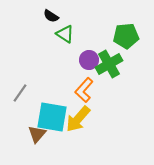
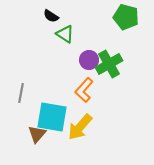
green pentagon: moved 19 px up; rotated 20 degrees clockwise
gray line: moved 1 px right; rotated 24 degrees counterclockwise
yellow arrow: moved 2 px right, 8 px down
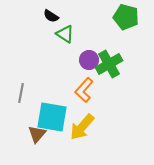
yellow arrow: moved 2 px right
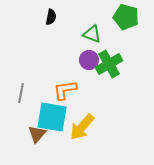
black semicircle: moved 1 px down; rotated 112 degrees counterclockwise
green triangle: moved 27 px right; rotated 12 degrees counterclockwise
orange L-shape: moved 19 px left; rotated 40 degrees clockwise
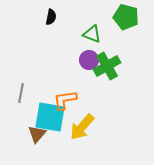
green cross: moved 2 px left, 2 px down
orange L-shape: moved 10 px down
cyan square: moved 2 px left
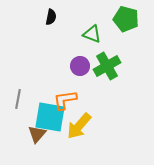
green pentagon: moved 2 px down
purple circle: moved 9 px left, 6 px down
gray line: moved 3 px left, 6 px down
yellow arrow: moved 3 px left, 1 px up
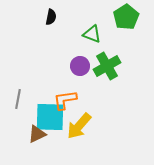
green pentagon: moved 2 px up; rotated 25 degrees clockwise
cyan square: rotated 8 degrees counterclockwise
brown triangle: rotated 24 degrees clockwise
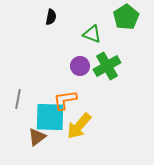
brown triangle: moved 3 px down; rotated 12 degrees counterclockwise
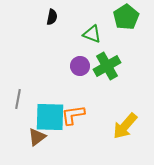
black semicircle: moved 1 px right
orange L-shape: moved 8 px right, 15 px down
yellow arrow: moved 46 px right
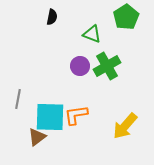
orange L-shape: moved 3 px right
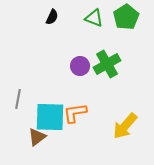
black semicircle: rotated 14 degrees clockwise
green triangle: moved 2 px right, 16 px up
green cross: moved 2 px up
orange L-shape: moved 1 px left, 2 px up
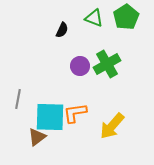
black semicircle: moved 10 px right, 13 px down
yellow arrow: moved 13 px left
